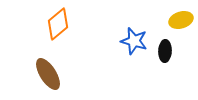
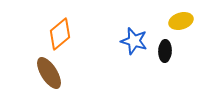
yellow ellipse: moved 1 px down
orange diamond: moved 2 px right, 10 px down
brown ellipse: moved 1 px right, 1 px up
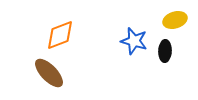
yellow ellipse: moved 6 px left, 1 px up
orange diamond: moved 1 px down; rotated 20 degrees clockwise
brown ellipse: rotated 12 degrees counterclockwise
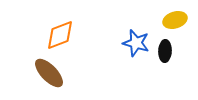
blue star: moved 2 px right, 2 px down
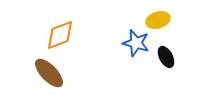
yellow ellipse: moved 17 px left
black ellipse: moved 1 px right, 6 px down; rotated 30 degrees counterclockwise
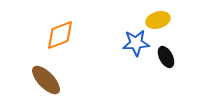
blue star: rotated 20 degrees counterclockwise
brown ellipse: moved 3 px left, 7 px down
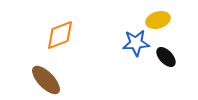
black ellipse: rotated 15 degrees counterclockwise
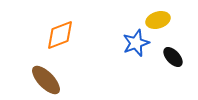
blue star: rotated 16 degrees counterclockwise
black ellipse: moved 7 px right
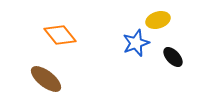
orange diamond: rotated 72 degrees clockwise
brown ellipse: moved 1 px up; rotated 8 degrees counterclockwise
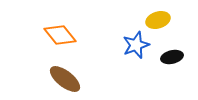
blue star: moved 2 px down
black ellipse: moved 1 px left; rotated 60 degrees counterclockwise
brown ellipse: moved 19 px right
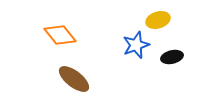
brown ellipse: moved 9 px right
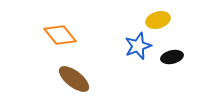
blue star: moved 2 px right, 1 px down
